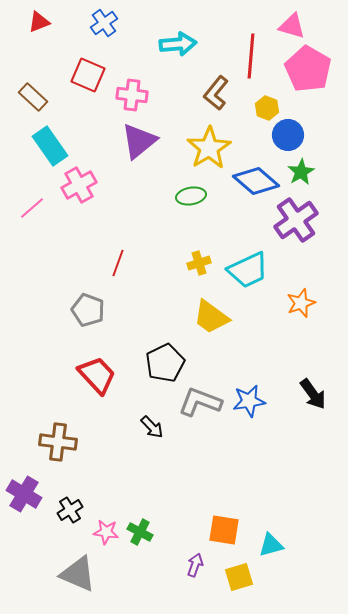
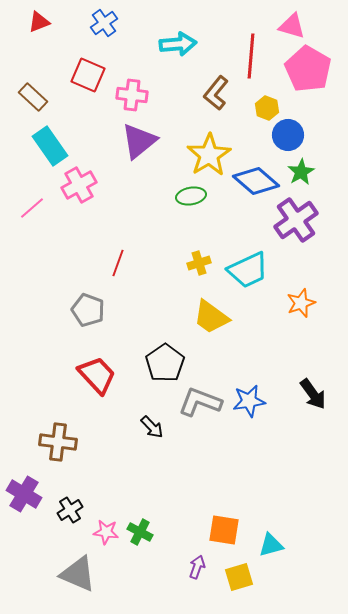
yellow star at (209, 148): moved 7 px down
black pentagon at (165, 363): rotated 9 degrees counterclockwise
purple arrow at (195, 565): moved 2 px right, 2 px down
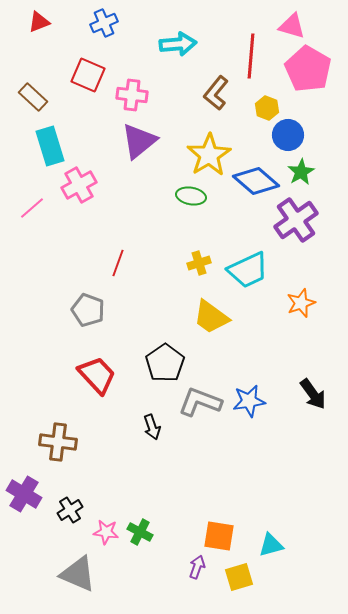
blue cross at (104, 23): rotated 12 degrees clockwise
cyan rectangle at (50, 146): rotated 18 degrees clockwise
green ellipse at (191, 196): rotated 20 degrees clockwise
black arrow at (152, 427): rotated 25 degrees clockwise
orange square at (224, 530): moved 5 px left, 6 px down
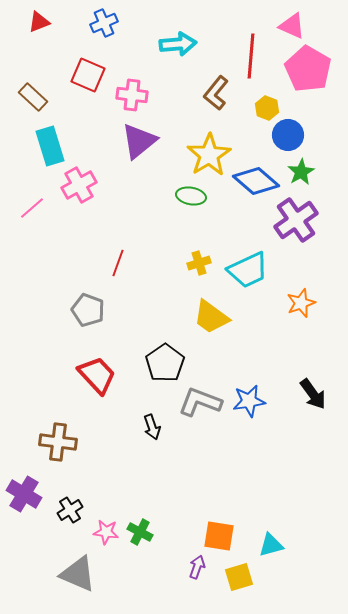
pink triangle at (292, 26): rotated 8 degrees clockwise
